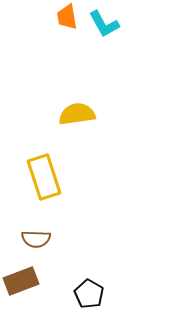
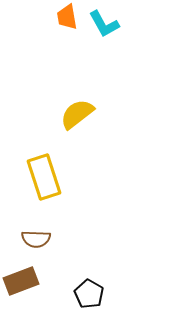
yellow semicircle: rotated 30 degrees counterclockwise
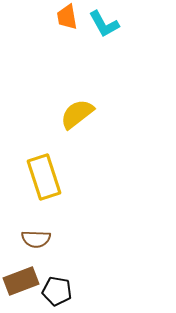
black pentagon: moved 32 px left, 3 px up; rotated 20 degrees counterclockwise
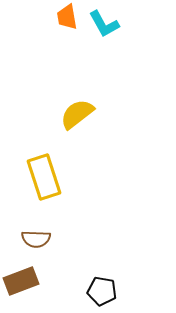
black pentagon: moved 45 px right
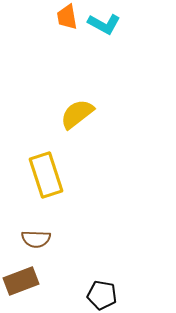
cyan L-shape: rotated 32 degrees counterclockwise
yellow rectangle: moved 2 px right, 2 px up
black pentagon: moved 4 px down
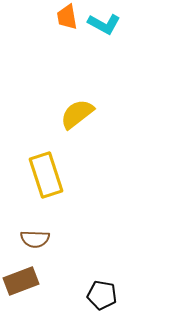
brown semicircle: moved 1 px left
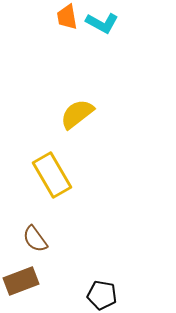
cyan L-shape: moved 2 px left, 1 px up
yellow rectangle: moved 6 px right; rotated 12 degrees counterclockwise
brown semicircle: rotated 52 degrees clockwise
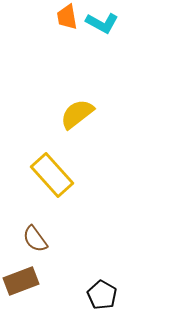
yellow rectangle: rotated 12 degrees counterclockwise
black pentagon: rotated 20 degrees clockwise
